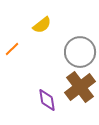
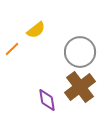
yellow semicircle: moved 6 px left, 5 px down
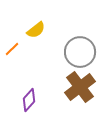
purple diamond: moved 18 px left; rotated 50 degrees clockwise
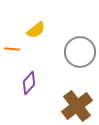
orange line: rotated 49 degrees clockwise
brown cross: moved 3 px left, 19 px down
purple diamond: moved 17 px up
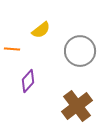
yellow semicircle: moved 5 px right
gray circle: moved 1 px up
purple diamond: moved 1 px left, 2 px up
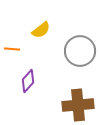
brown cross: moved 1 px right, 1 px up; rotated 32 degrees clockwise
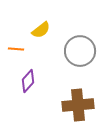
orange line: moved 4 px right
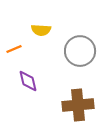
yellow semicircle: rotated 42 degrees clockwise
orange line: moved 2 px left; rotated 28 degrees counterclockwise
purple diamond: rotated 55 degrees counterclockwise
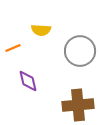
orange line: moved 1 px left, 1 px up
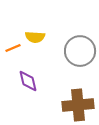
yellow semicircle: moved 6 px left, 7 px down
